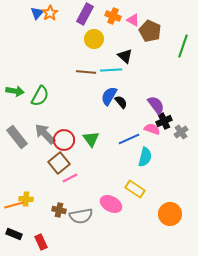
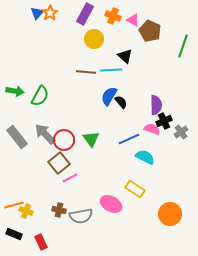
purple semicircle: rotated 36 degrees clockwise
cyan semicircle: rotated 78 degrees counterclockwise
yellow cross: moved 12 px down; rotated 16 degrees clockwise
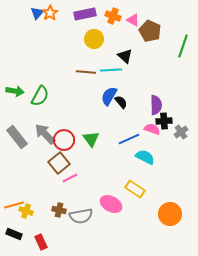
purple rectangle: rotated 50 degrees clockwise
black cross: rotated 21 degrees clockwise
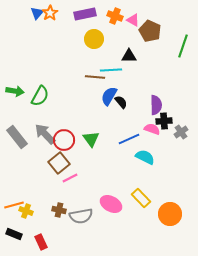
orange cross: moved 2 px right
black triangle: moved 4 px right; rotated 42 degrees counterclockwise
brown line: moved 9 px right, 5 px down
yellow rectangle: moved 6 px right, 9 px down; rotated 12 degrees clockwise
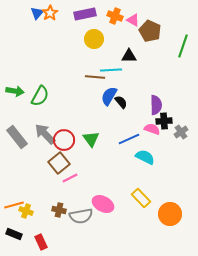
pink ellipse: moved 8 px left
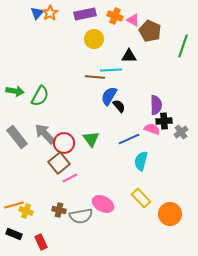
black semicircle: moved 2 px left, 4 px down
red circle: moved 3 px down
cyan semicircle: moved 4 px left, 4 px down; rotated 102 degrees counterclockwise
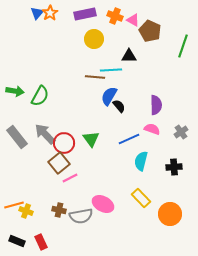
black cross: moved 10 px right, 46 px down
black rectangle: moved 3 px right, 7 px down
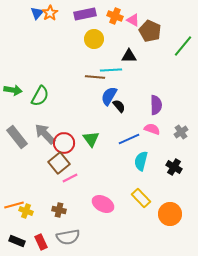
green line: rotated 20 degrees clockwise
green arrow: moved 2 px left, 1 px up
black cross: rotated 35 degrees clockwise
gray semicircle: moved 13 px left, 21 px down
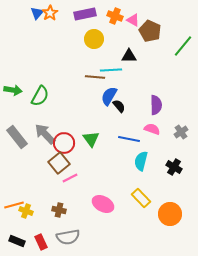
blue line: rotated 35 degrees clockwise
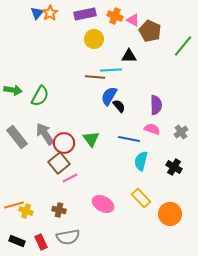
gray arrow: rotated 10 degrees clockwise
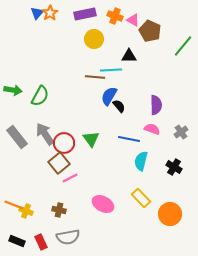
orange line: rotated 36 degrees clockwise
